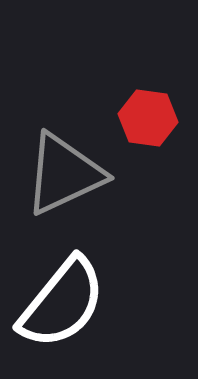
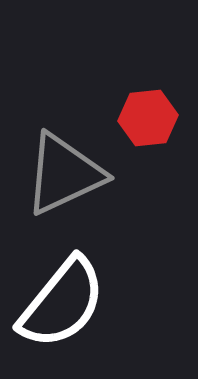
red hexagon: rotated 14 degrees counterclockwise
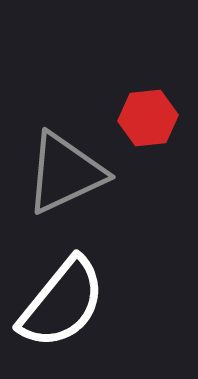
gray triangle: moved 1 px right, 1 px up
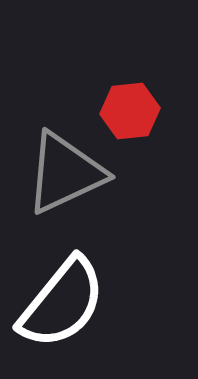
red hexagon: moved 18 px left, 7 px up
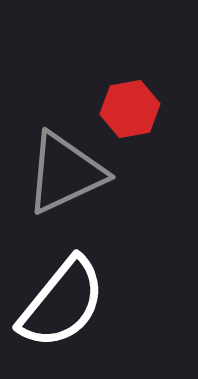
red hexagon: moved 2 px up; rotated 4 degrees counterclockwise
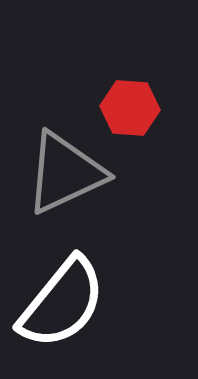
red hexagon: moved 1 px up; rotated 14 degrees clockwise
